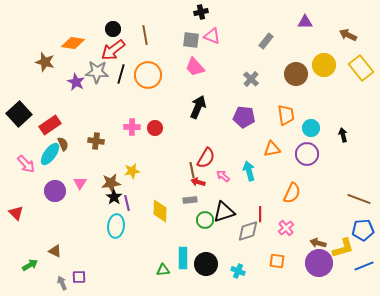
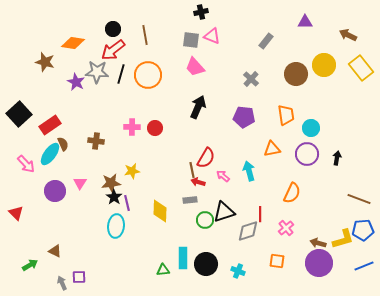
black arrow at (343, 135): moved 6 px left, 23 px down; rotated 24 degrees clockwise
yellow L-shape at (343, 248): moved 9 px up
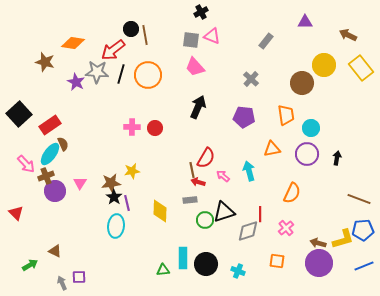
black cross at (201, 12): rotated 16 degrees counterclockwise
black circle at (113, 29): moved 18 px right
brown circle at (296, 74): moved 6 px right, 9 px down
brown cross at (96, 141): moved 50 px left, 35 px down; rotated 28 degrees counterclockwise
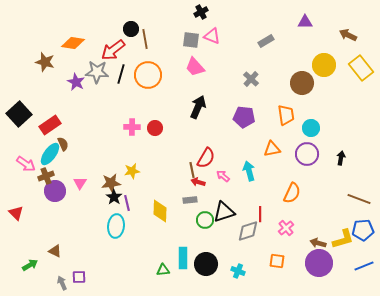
brown line at (145, 35): moved 4 px down
gray rectangle at (266, 41): rotated 21 degrees clockwise
black arrow at (337, 158): moved 4 px right
pink arrow at (26, 164): rotated 12 degrees counterclockwise
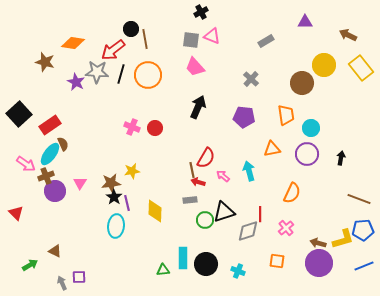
pink cross at (132, 127): rotated 21 degrees clockwise
yellow diamond at (160, 211): moved 5 px left
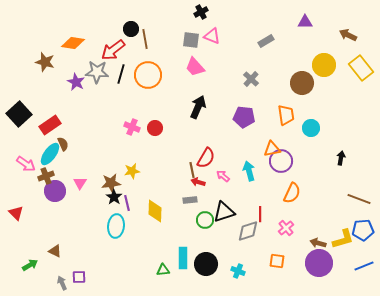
purple circle at (307, 154): moved 26 px left, 7 px down
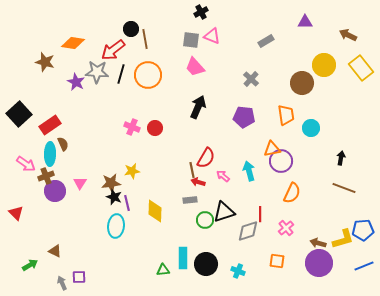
cyan ellipse at (50, 154): rotated 35 degrees counterclockwise
black star at (114, 197): rotated 14 degrees counterclockwise
brown line at (359, 199): moved 15 px left, 11 px up
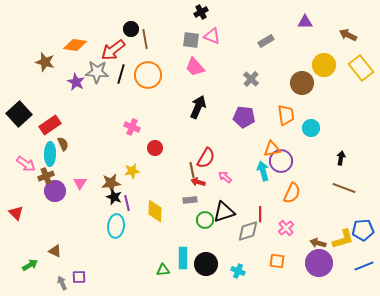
orange diamond at (73, 43): moved 2 px right, 2 px down
red circle at (155, 128): moved 20 px down
cyan arrow at (249, 171): moved 14 px right
pink arrow at (223, 176): moved 2 px right, 1 px down
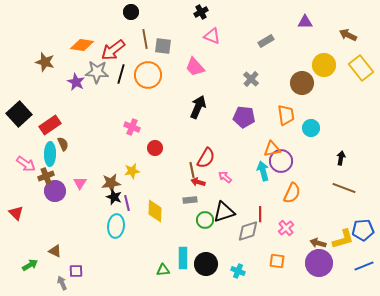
black circle at (131, 29): moved 17 px up
gray square at (191, 40): moved 28 px left, 6 px down
orange diamond at (75, 45): moved 7 px right
purple square at (79, 277): moved 3 px left, 6 px up
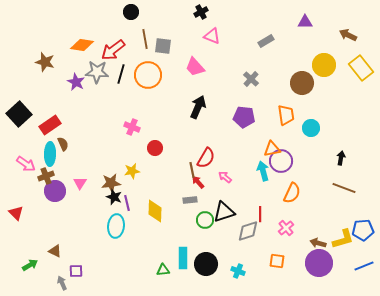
red arrow at (198, 182): rotated 32 degrees clockwise
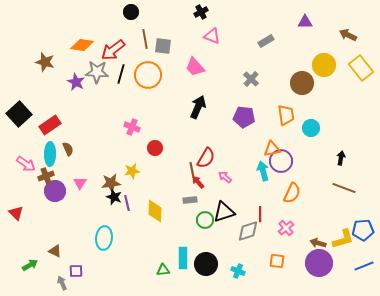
brown semicircle at (63, 144): moved 5 px right, 5 px down
cyan ellipse at (116, 226): moved 12 px left, 12 px down
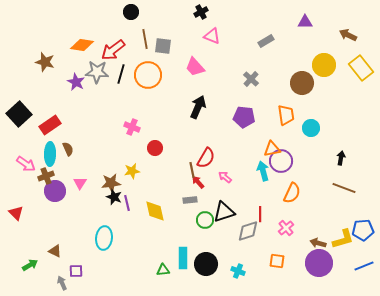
yellow diamond at (155, 211): rotated 15 degrees counterclockwise
